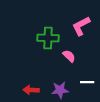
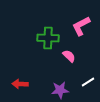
white line: moved 1 px right; rotated 32 degrees counterclockwise
red arrow: moved 11 px left, 6 px up
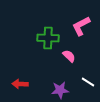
white line: rotated 64 degrees clockwise
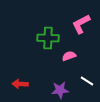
pink L-shape: moved 2 px up
pink semicircle: rotated 64 degrees counterclockwise
white line: moved 1 px left, 1 px up
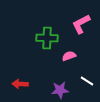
green cross: moved 1 px left
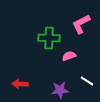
green cross: moved 2 px right
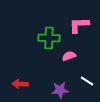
pink L-shape: moved 2 px left, 1 px down; rotated 25 degrees clockwise
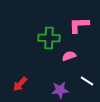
red arrow: rotated 49 degrees counterclockwise
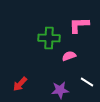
white line: moved 1 px down
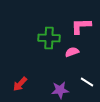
pink L-shape: moved 2 px right, 1 px down
pink semicircle: moved 3 px right, 4 px up
